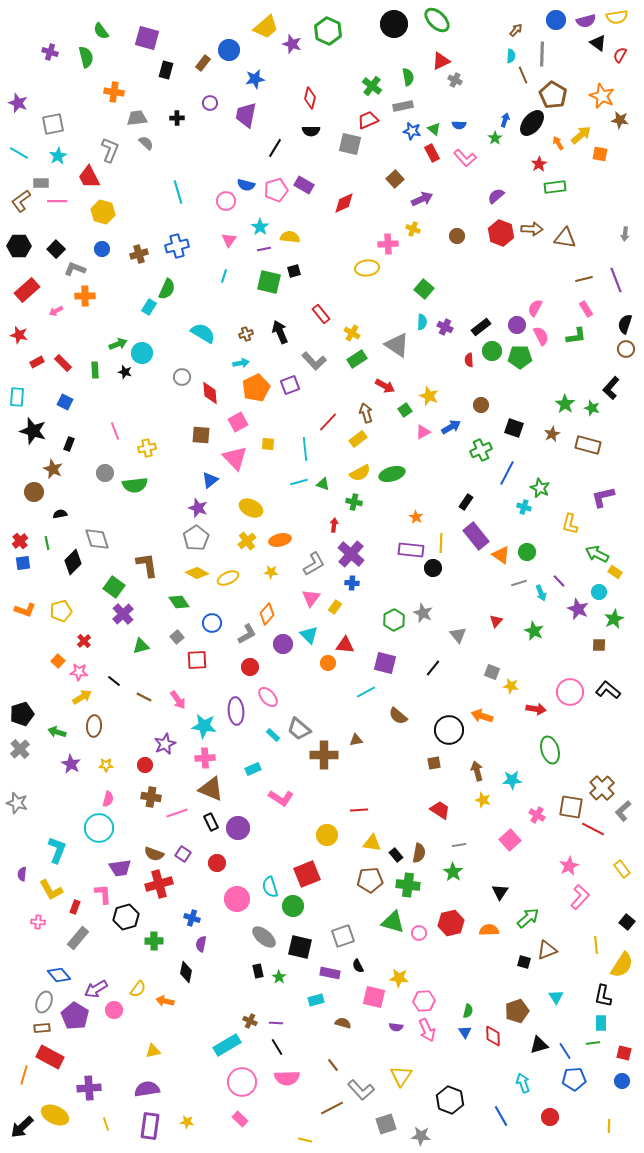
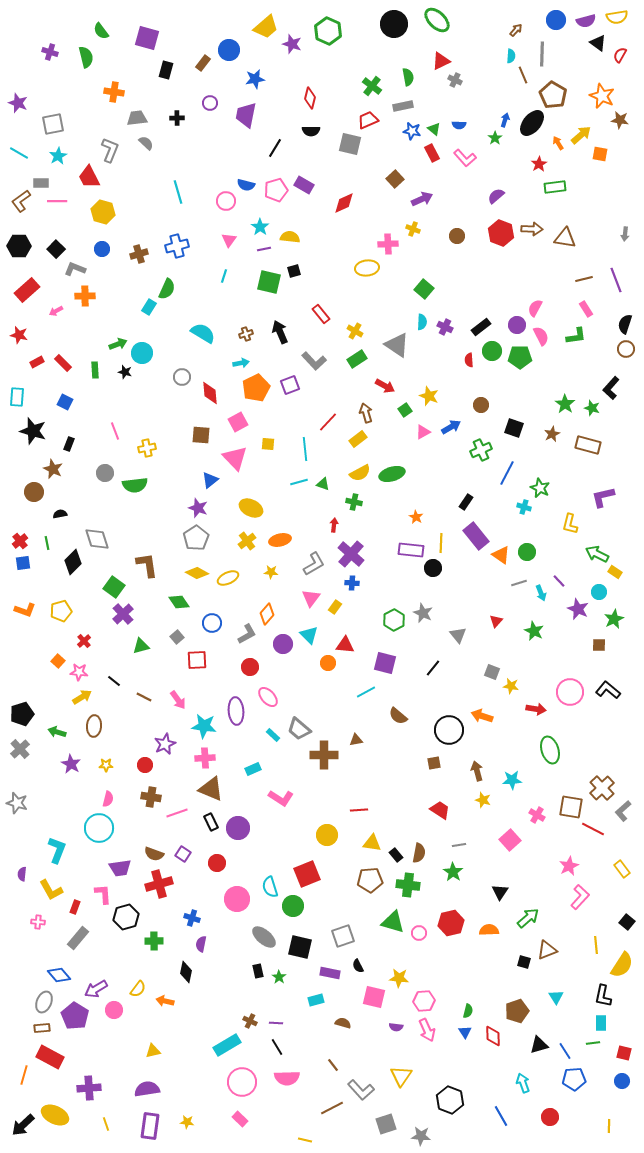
yellow cross at (352, 333): moved 3 px right, 2 px up
black arrow at (22, 1127): moved 1 px right, 2 px up
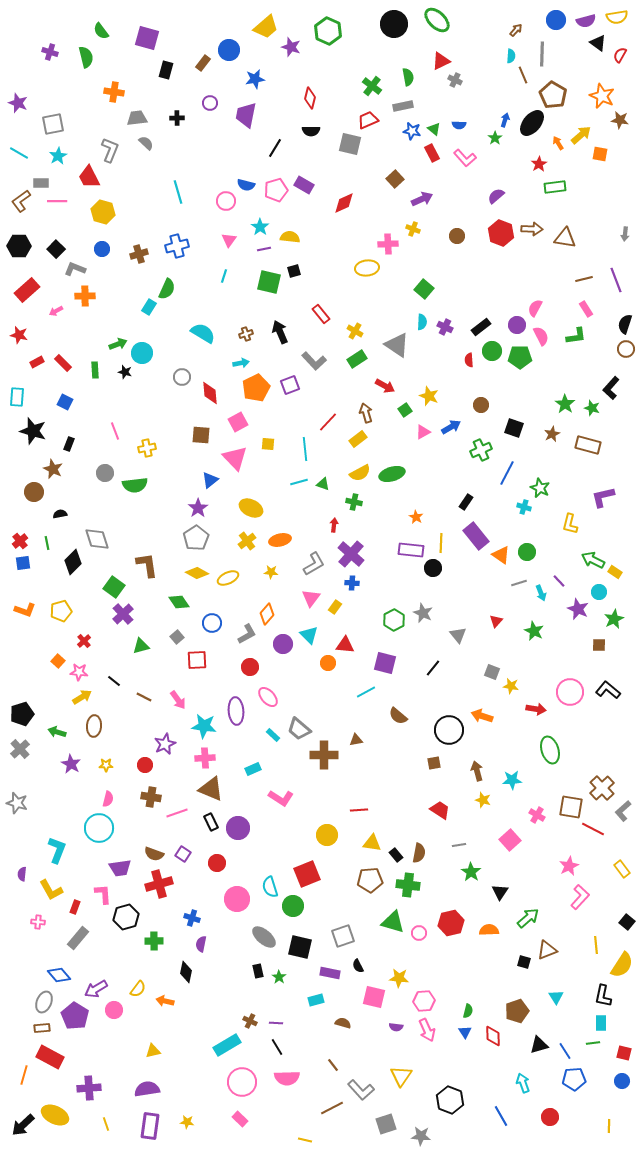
purple star at (292, 44): moved 1 px left, 3 px down
purple star at (198, 508): rotated 18 degrees clockwise
green arrow at (597, 554): moved 4 px left, 6 px down
green star at (453, 872): moved 18 px right
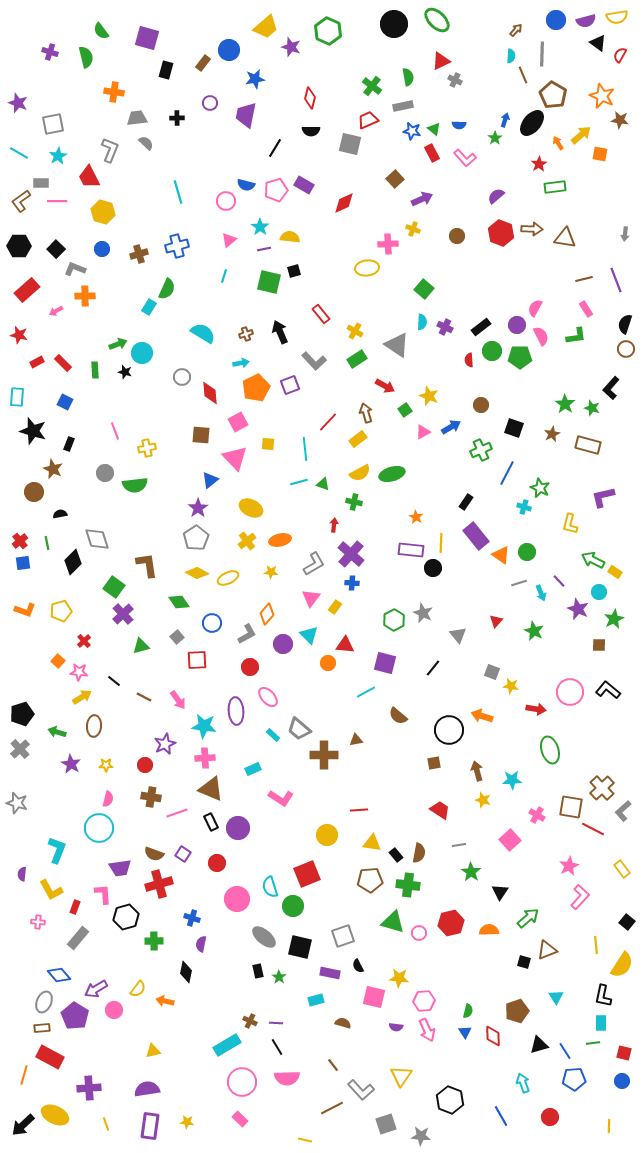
pink triangle at (229, 240): rotated 14 degrees clockwise
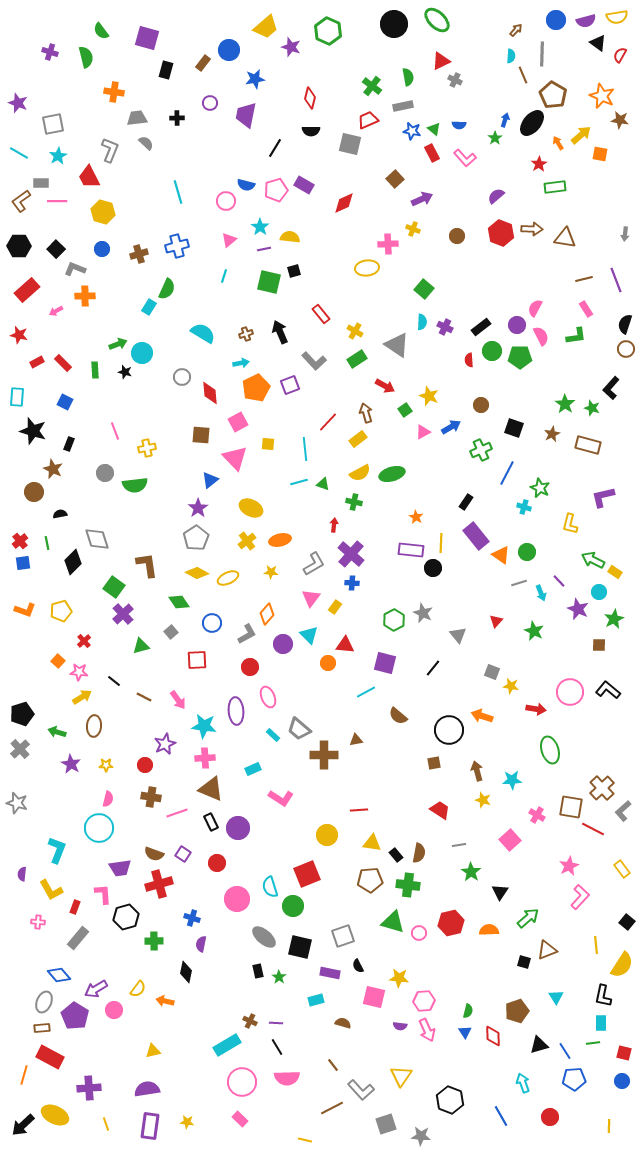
gray square at (177, 637): moved 6 px left, 5 px up
pink ellipse at (268, 697): rotated 20 degrees clockwise
purple semicircle at (396, 1027): moved 4 px right, 1 px up
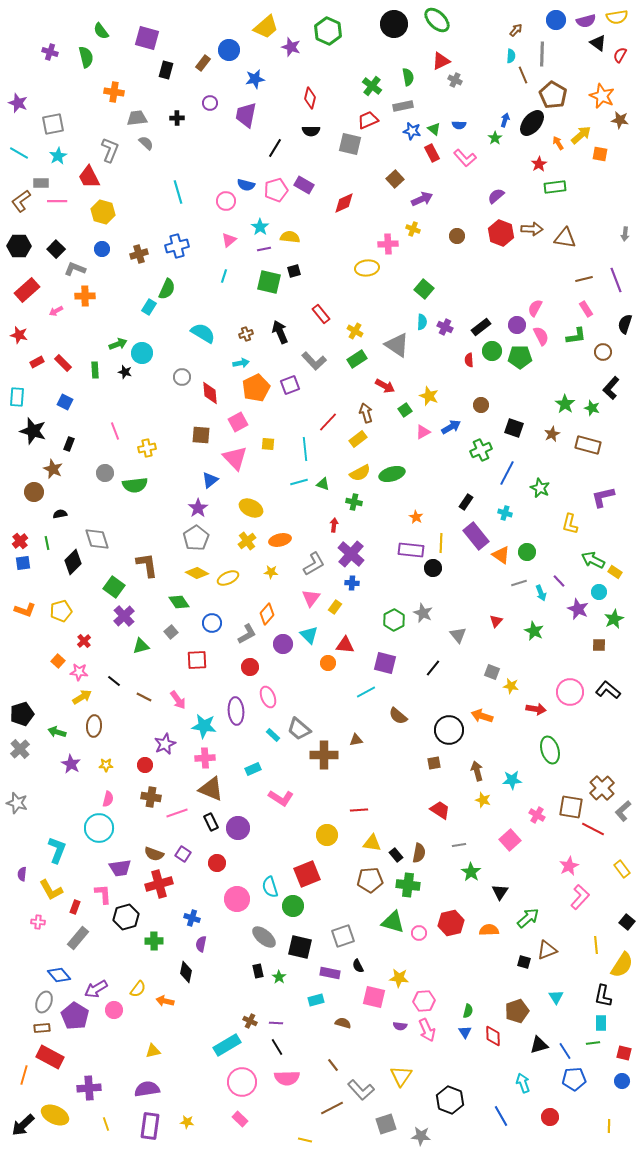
brown circle at (626, 349): moved 23 px left, 3 px down
cyan cross at (524, 507): moved 19 px left, 6 px down
purple cross at (123, 614): moved 1 px right, 2 px down
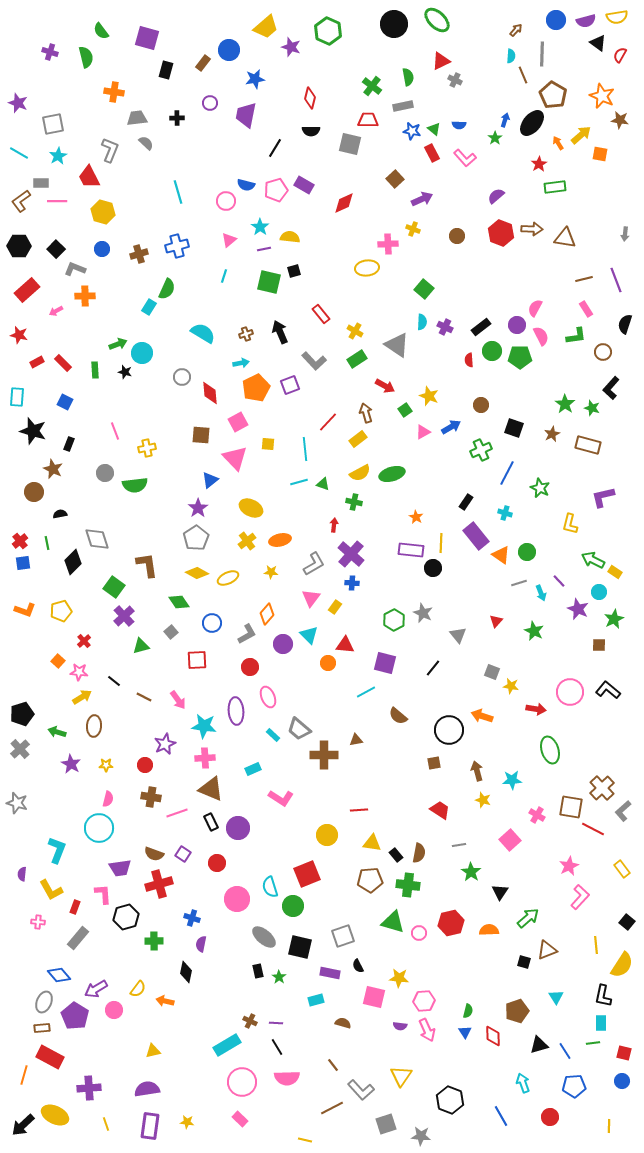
red trapezoid at (368, 120): rotated 25 degrees clockwise
blue pentagon at (574, 1079): moved 7 px down
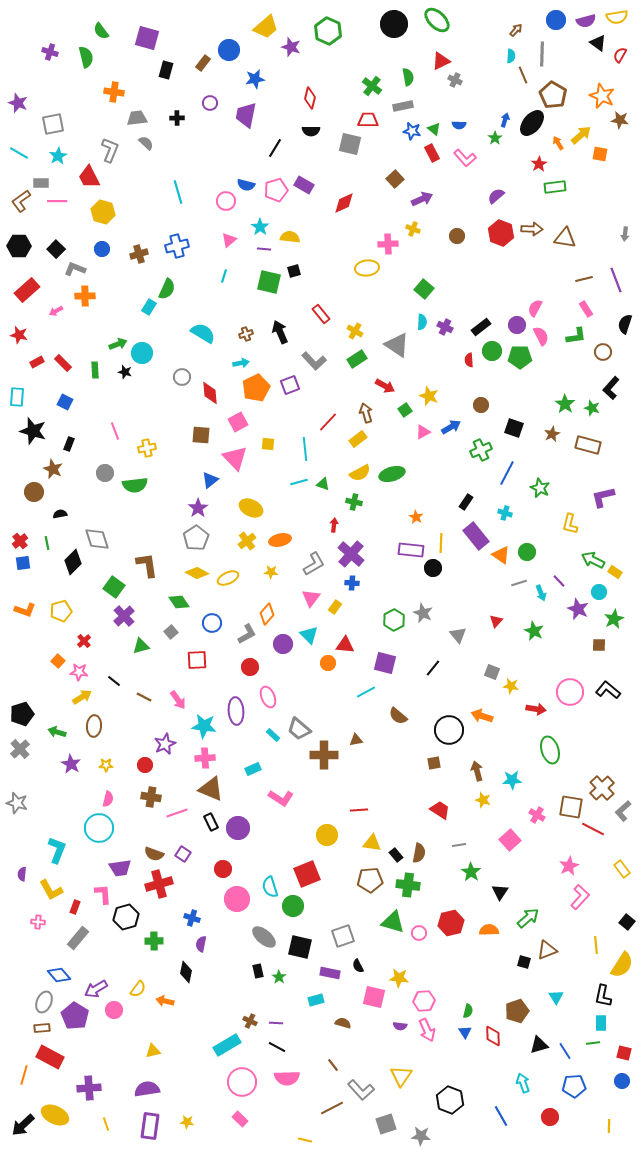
purple line at (264, 249): rotated 16 degrees clockwise
red circle at (217, 863): moved 6 px right, 6 px down
black line at (277, 1047): rotated 30 degrees counterclockwise
